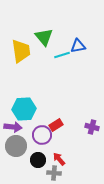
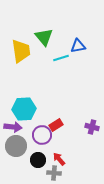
cyan line: moved 1 px left, 3 px down
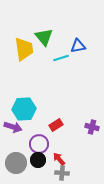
yellow trapezoid: moved 3 px right, 2 px up
purple arrow: rotated 12 degrees clockwise
purple circle: moved 3 px left, 9 px down
gray circle: moved 17 px down
gray cross: moved 8 px right
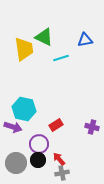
green triangle: rotated 24 degrees counterclockwise
blue triangle: moved 7 px right, 6 px up
cyan hexagon: rotated 15 degrees clockwise
gray cross: rotated 16 degrees counterclockwise
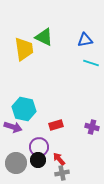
cyan line: moved 30 px right, 5 px down; rotated 35 degrees clockwise
red rectangle: rotated 16 degrees clockwise
purple circle: moved 3 px down
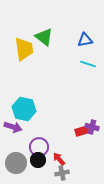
green triangle: rotated 12 degrees clockwise
cyan line: moved 3 px left, 1 px down
red rectangle: moved 26 px right, 6 px down
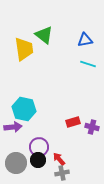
green triangle: moved 2 px up
purple arrow: rotated 24 degrees counterclockwise
red rectangle: moved 9 px left, 9 px up
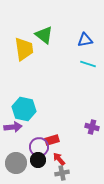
red rectangle: moved 21 px left, 18 px down
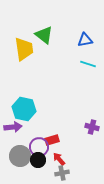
gray circle: moved 4 px right, 7 px up
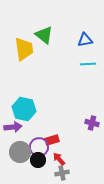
cyan line: rotated 21 degrees counterclockwise
purple cross: moved 4 px up
gray circle: moved 4 px up
